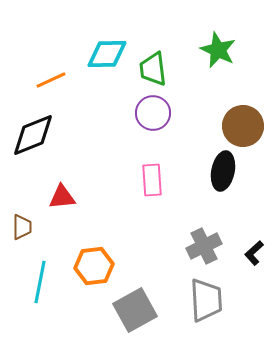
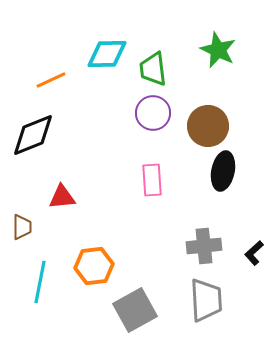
brown circle: moved 35 px left
gray cross: rotated 20 degrees clockwise
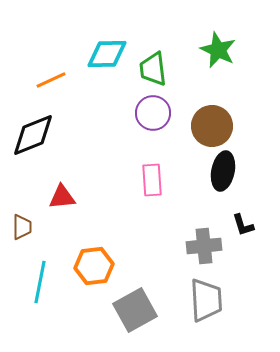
brown circle: moved 4 px right
black L-shape: moved 11 px left, 28 px up; rotated 65 degrees counterclockwise
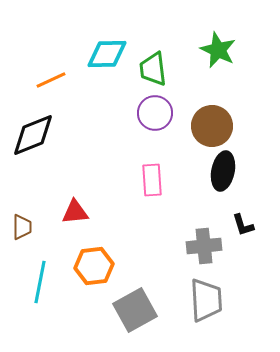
purple circle: moved 2 px right
red triangle: moved 13 px right, 15 px down
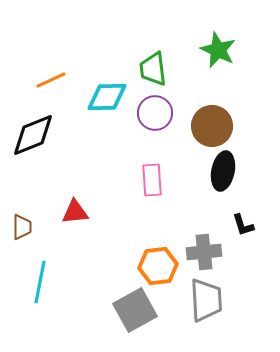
cyan diamond: moved 43 px down
gray cross: moved 6 px down
orange hexagon: moved 64 px right
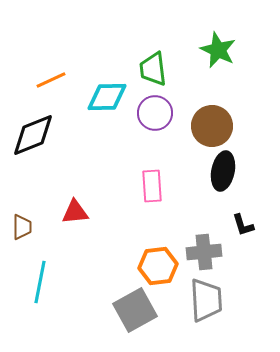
pink rectangle: moved 6 px down
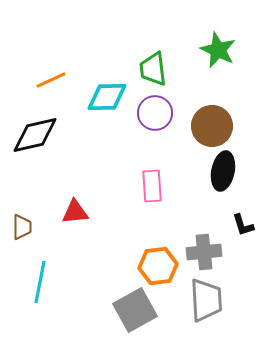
black diamond: moved 2 px right; rotated 9 degrees clockwise
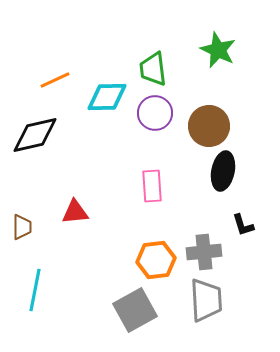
orange line: moved 4 px right
brown circle: moved 3 px left
orange hexagon: moved 2 px left, 6 px up
cyan line: moved 5 px left, 8 px down
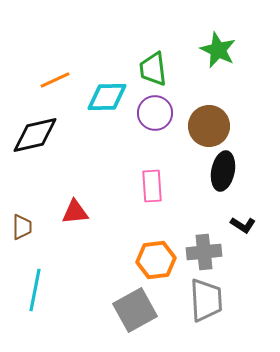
black L-shape: rotated 40 degrees counterclockwise
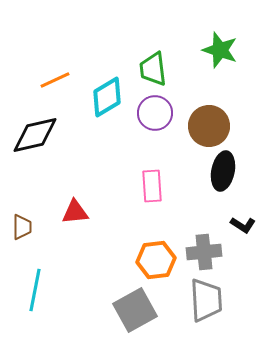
green star: moved 2 px right; rotated 6 degrees counterclockwise
cyan diamond: rotated 30 degrees counterclockwise
